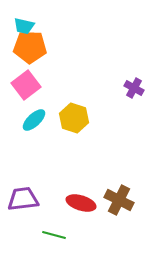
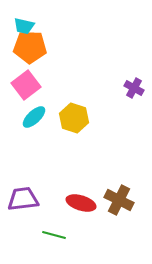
cyan ellipse: moved 3 px up
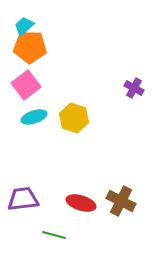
cyan trapezoid: rotated 125 degrees clockwise
cyan ellipse: rotated 25 degrees clockwise
brown cross: moved 2 px right, 1 px down
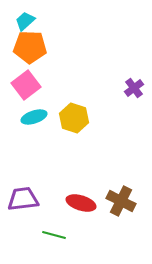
cyan trapezoid: moved 1 px right, 5 px up
purple cross: rotated 24 degrees clockwise
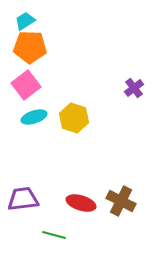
cyan trapezoid: rotated 10 degrees clockwise
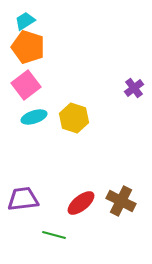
orange pentagon: moved 2 px left; rotated 16 degrees clockwise
red ellipse: rotated 56 degrees counterclockwise
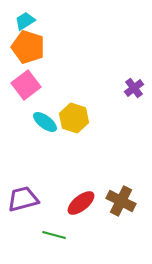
cyan ellipse: moved 11 px right, 5 px down; rotated 55 degrees clockwise
purple trapezoid: rotated 8 degrees counterclockwise
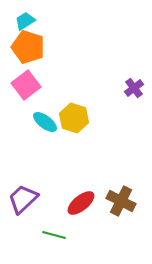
purple trapezoid: rotated 28 degrees counterclockwise
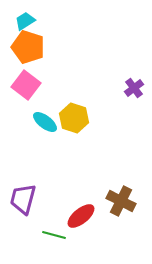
pink square: rotated 16 degrees counterclockwise
purple trapezoid: rotated 32 degrees counterclockwise
red ellipse: moved 13 px down
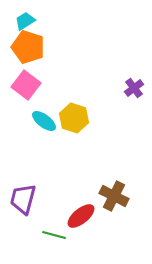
cyan ellipse: moved 1 px left, 1 px up
brown cross: moved 7 px left, 5 px up
